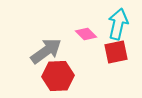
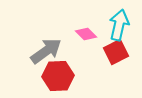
cyan arrow: moved 1 px right, 1 px down
red square: rotated 15 degrees counterclockwise
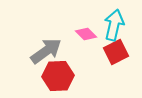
cyan arrow: moved 5 px left
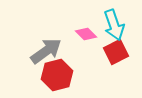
cyan arrow: rotated 148 degrees clockwise
red hexagon: moved 1 px left, 1 px up; rotated 12 degrees counterclockwise
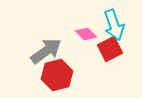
red square: moved 6 px left, 3 px up
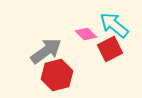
cyan arrow: rotated 148 degrees clockwise
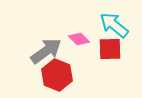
pink diamond: moved 7 px left, 5 px down
red square: rotated 25 degrees clockwise
red hexagon: rotated 24 degrees counterclockwise
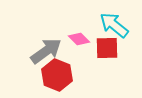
red square: moved 3 px left, 1 px up
